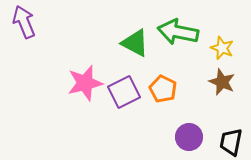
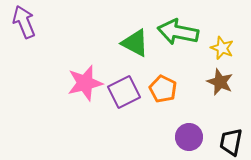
brown star: moved 2 px left
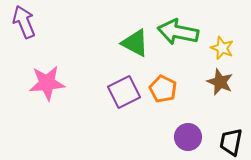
pink star: moved 38 px left; rotated 9 degrees clockwise
purple circle: moved 1 px left
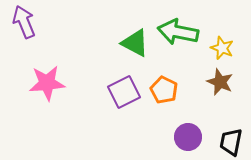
orange pentagon: moved 1 px right, 1 px down
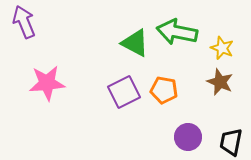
green arrow: moved 1 px left
orange pentagon: rotated 16 degrees counterclockwise
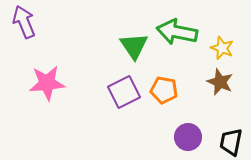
green triangle: moved 1 px left, 3 px down; rotated 28 degrees clockwise
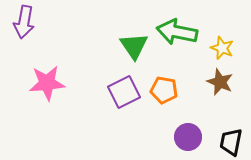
purple arrow: rotated 148 degrees counterclockwise
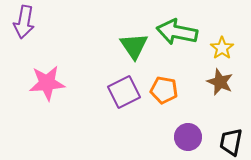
yellow star: rotated 15 degrees clockwise
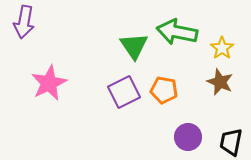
pink star: moved 2 px right; rotated 21 degrees counterclockwise
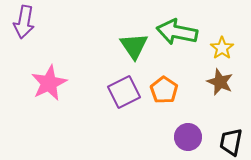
orange pentagon: rotated 24 degrees clockwise
